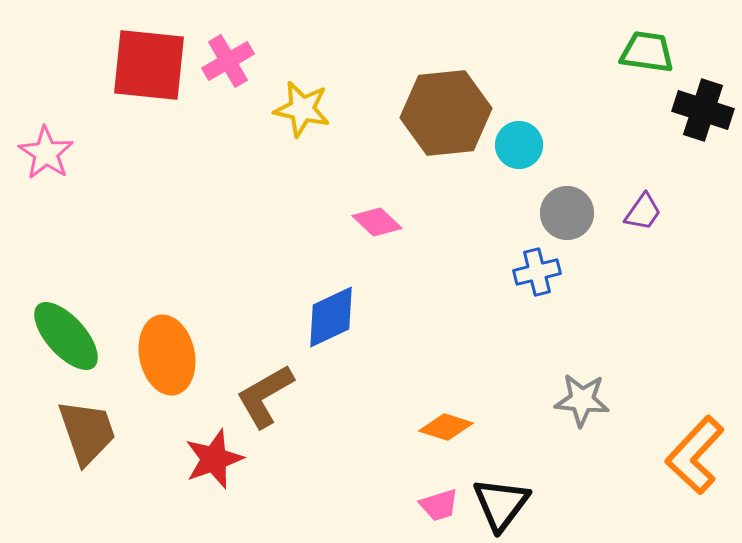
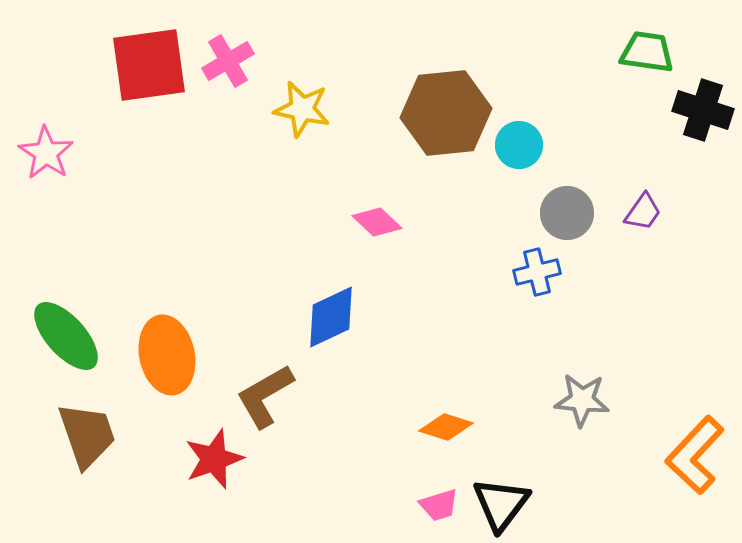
red square: rotated 14 degrees counterclockwise
brown trapezoid: moved 3 px down
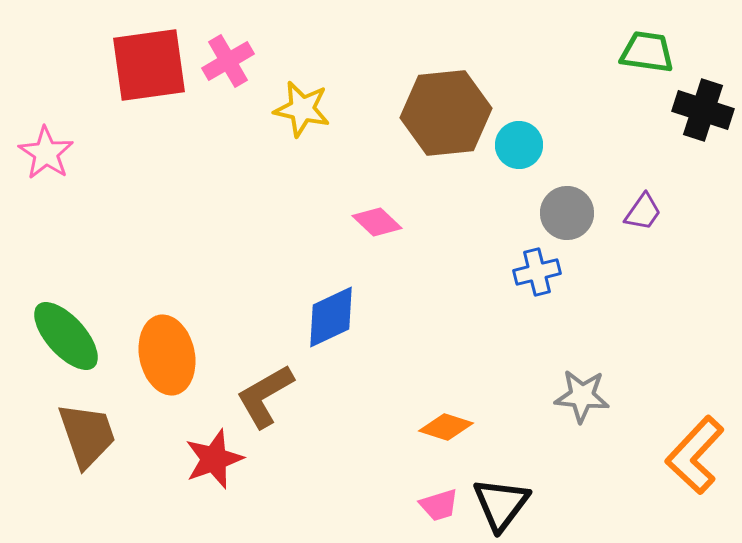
gray star: moved 4 px up
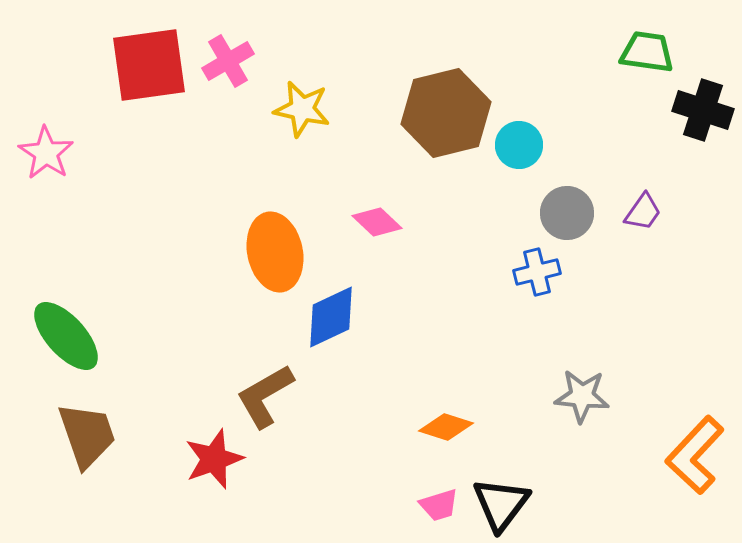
brown hexagon: rotated 8 degrees counterclockwise
orange ellipse: moved 108 px right, 103 px up
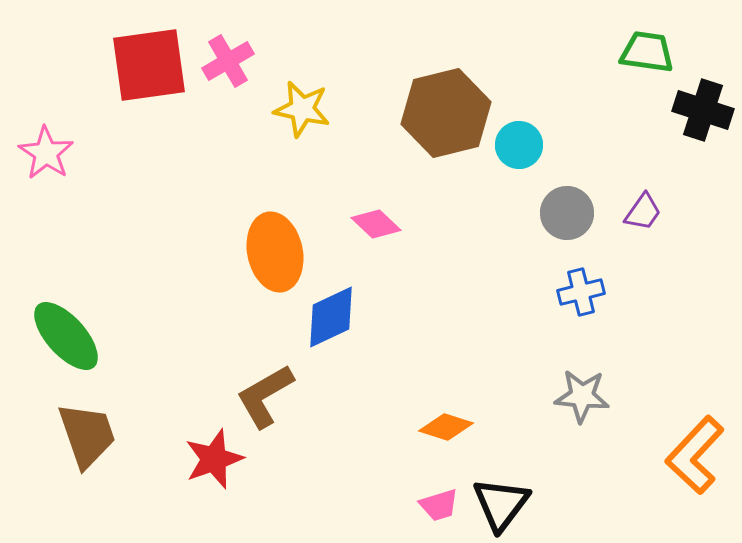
pink diamond: moved 1 px left, 2 px down
blue cross: moved 44 px right, 20 px down
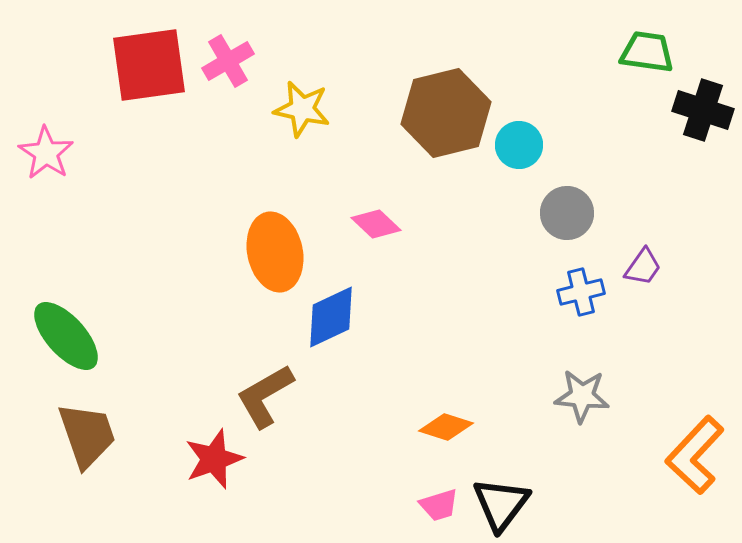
purple trapezoid: moved 55 px down
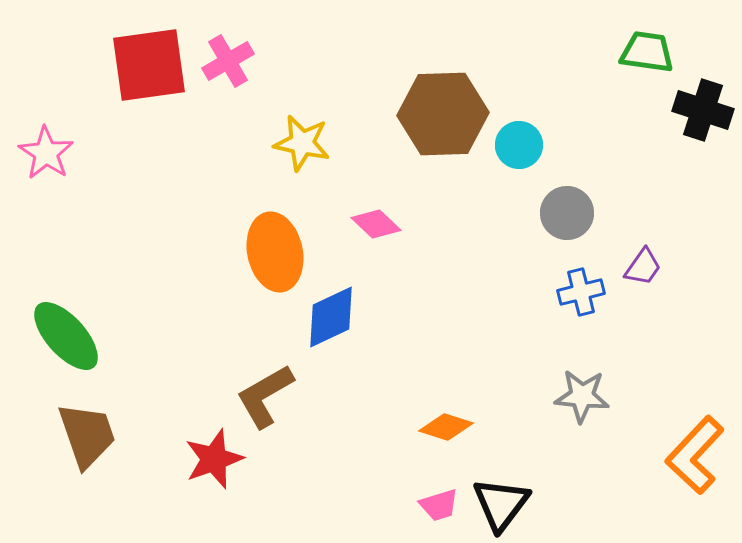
yellow star: moved 34 px down
brown hexagon: moved 3 px left, 1 px down; rotated 12 degrees clockwise
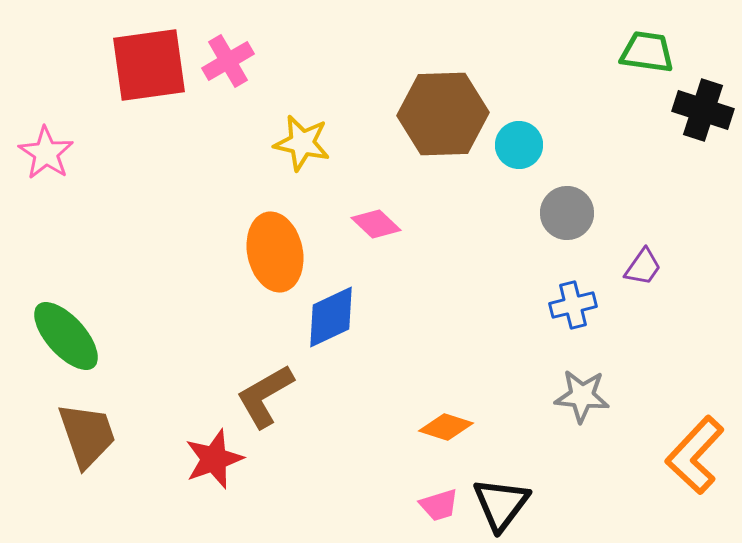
blue cross: moved 8 px left, 13 px down
